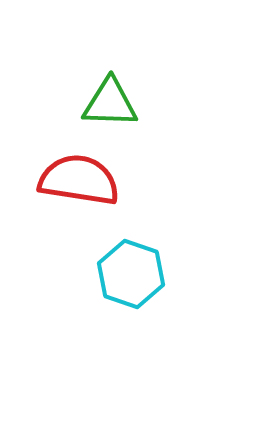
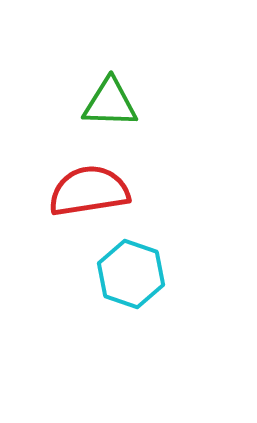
red semicircle: moved 10 px right, 11 px down; rotated 18 degrees counterclockwise
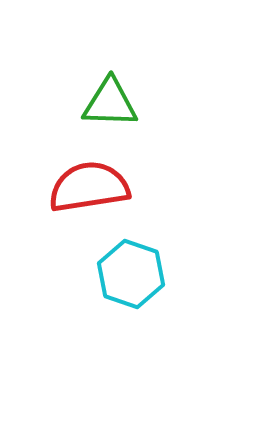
red semicircle: moved 4 px up
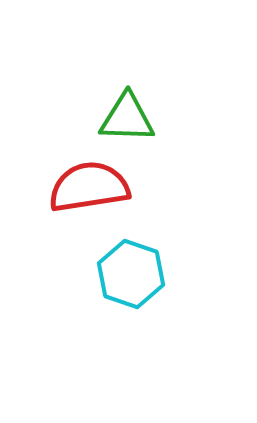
green triangle: moved 17 px right, 15 px down
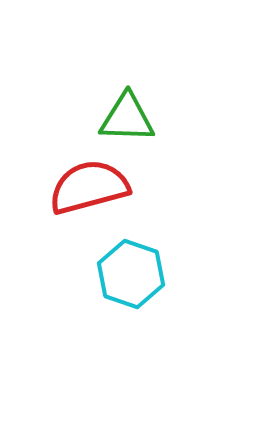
red semicircle: rotated 6 degrees counterclockwise
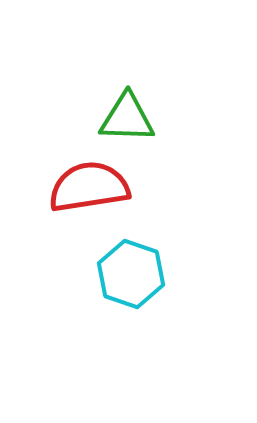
red semicircle: rotated 6 degrees clockwise
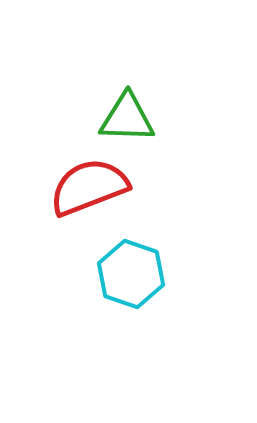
red semicircle: rotated 12 degrees counterclockwise
